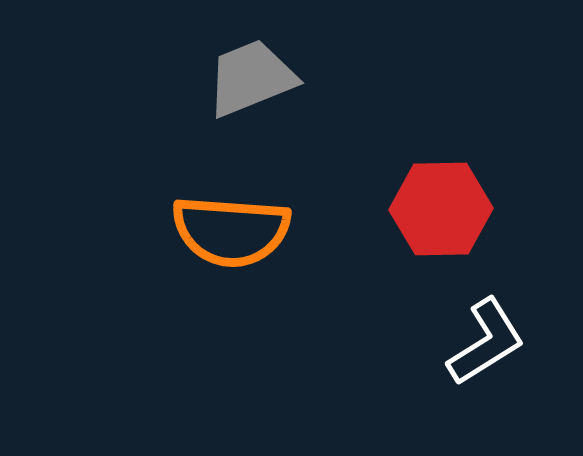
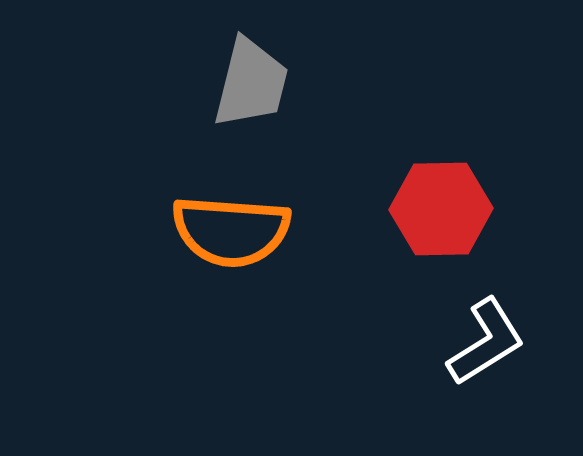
gray trapezoid: moved 5 px down; rotated 126 degrees clockwise
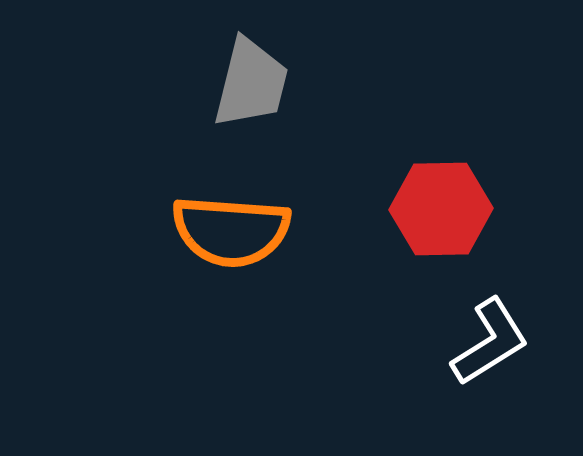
white L-shape: moved 4 px right
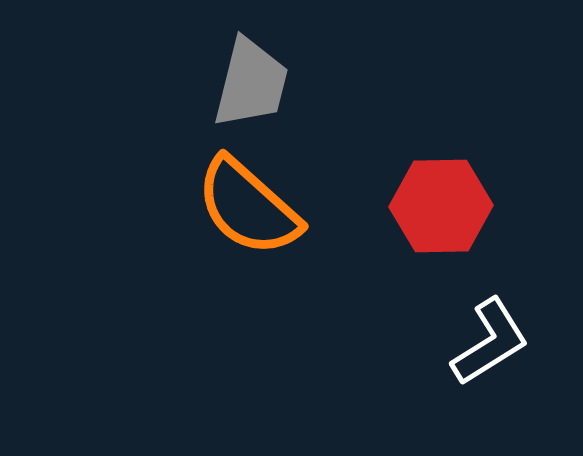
red hexagon: moved 3 px up
orange semicircle: moved 17 px right, 24 px up; rotated 38 degrees clockwise
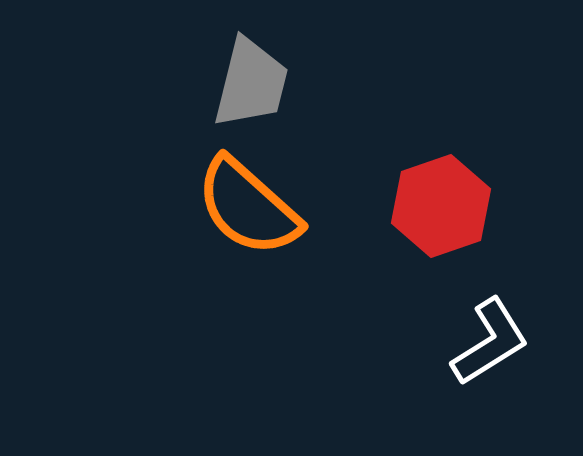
red hexagon: rotated 18 degrees counterclockwise
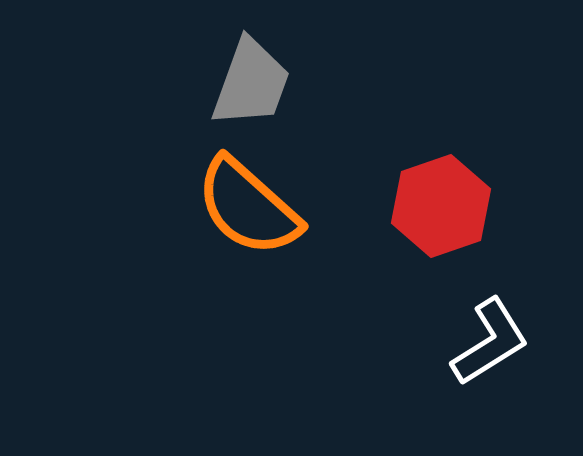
gray trapezoid: rotated 6 degrees clockwise
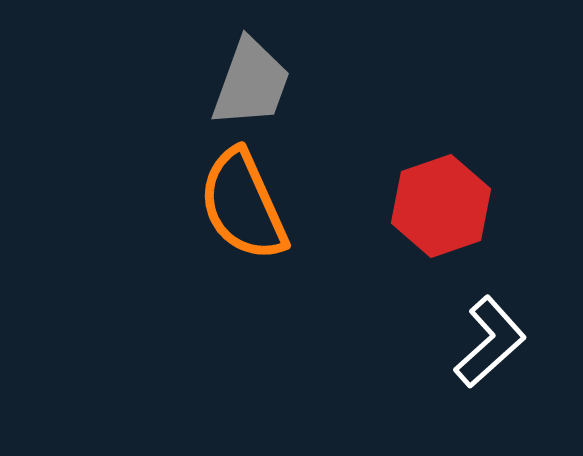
orange semicircle: moved 5 px left, 2 px up; rotated 24 degrees clockwise
white L-shape: rotated 10 degrees counterclockwise
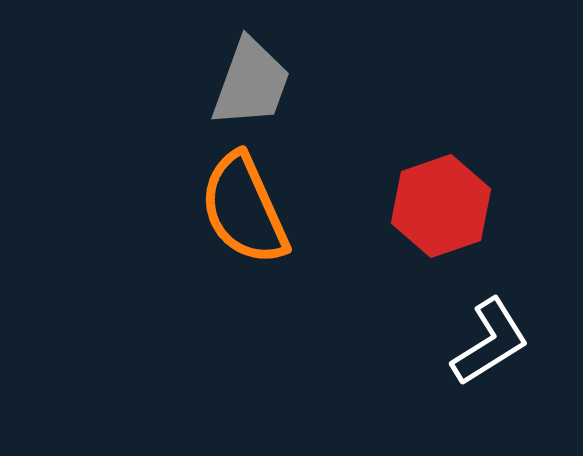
orange semicircle: moved 1 px right, 4 px down
white L-shape: rotated 10 degrees clockwise
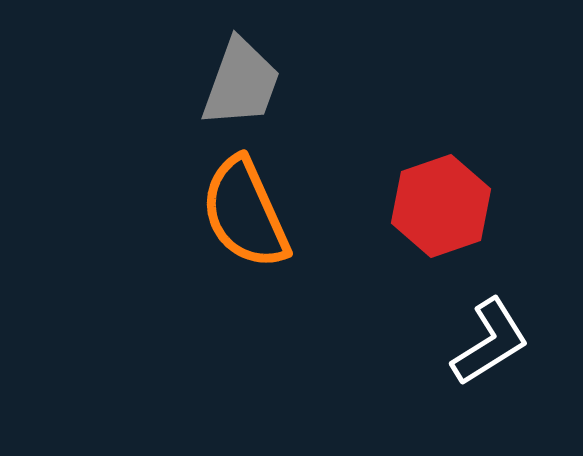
gray trapezoid: moved 10 px left
orange semicircle: moved 1 px right, 4 px down
